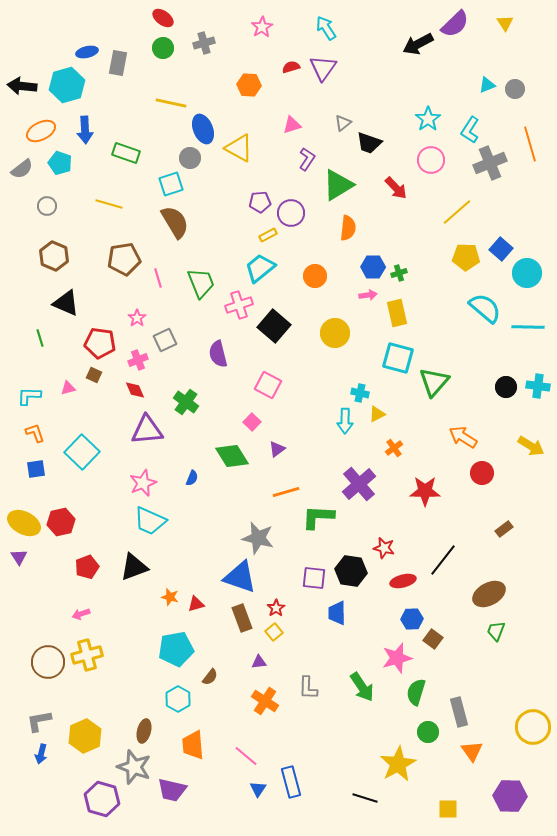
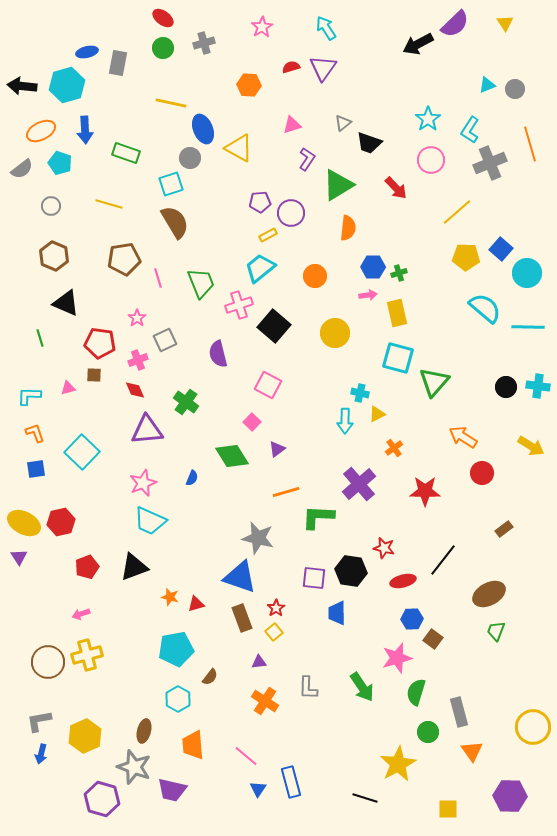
gray circle at (47, 206): moved 4 px right
brown square at (94, 375): rotated 21 degrees counterclockwise
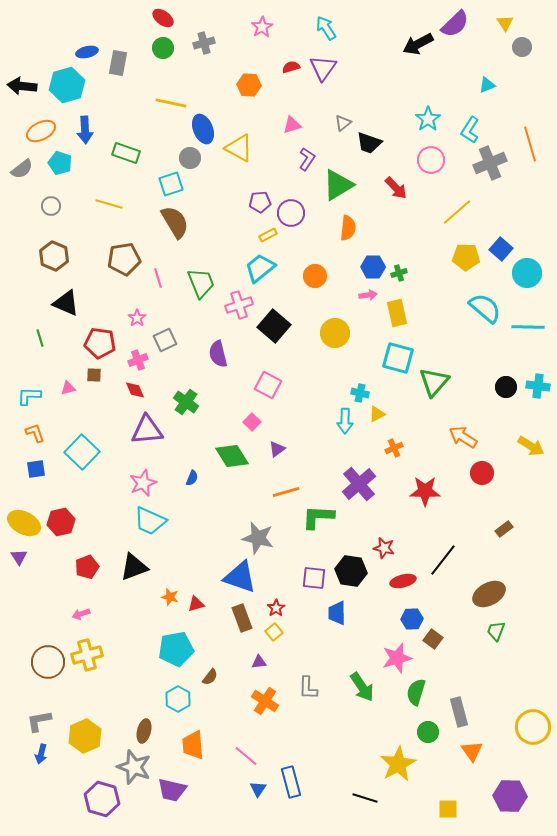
gray circle at (515, 89): moved 7 px right, 42 px up
orange cross at (394, 448): rotated 12 degrees clockwise
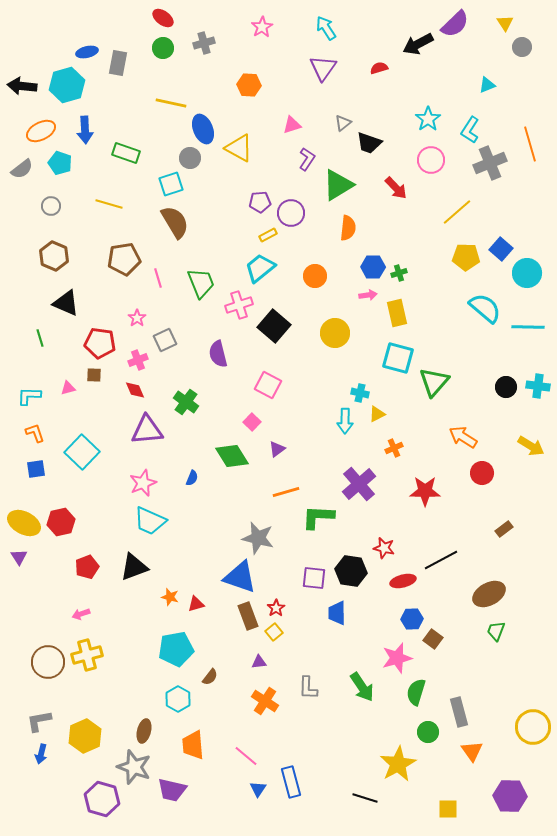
red semicircle at (291, 67): moved 88 px right, 1 px down
black line at (443, 560): moved 2 px left; rotated 24 degrees clockwise
brown rectangle at (242, 618): moved 6 px right, 2 px up
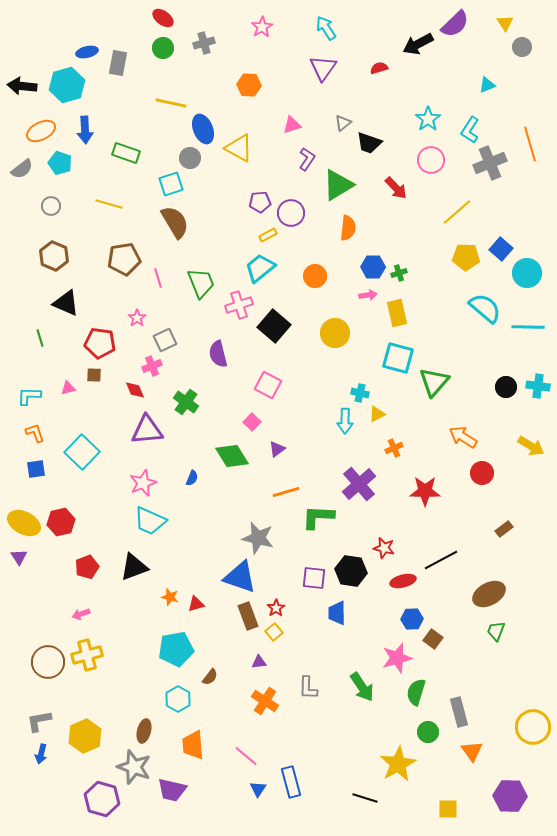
pink cross at (138, 360): moved 14 px right, 6 px down
